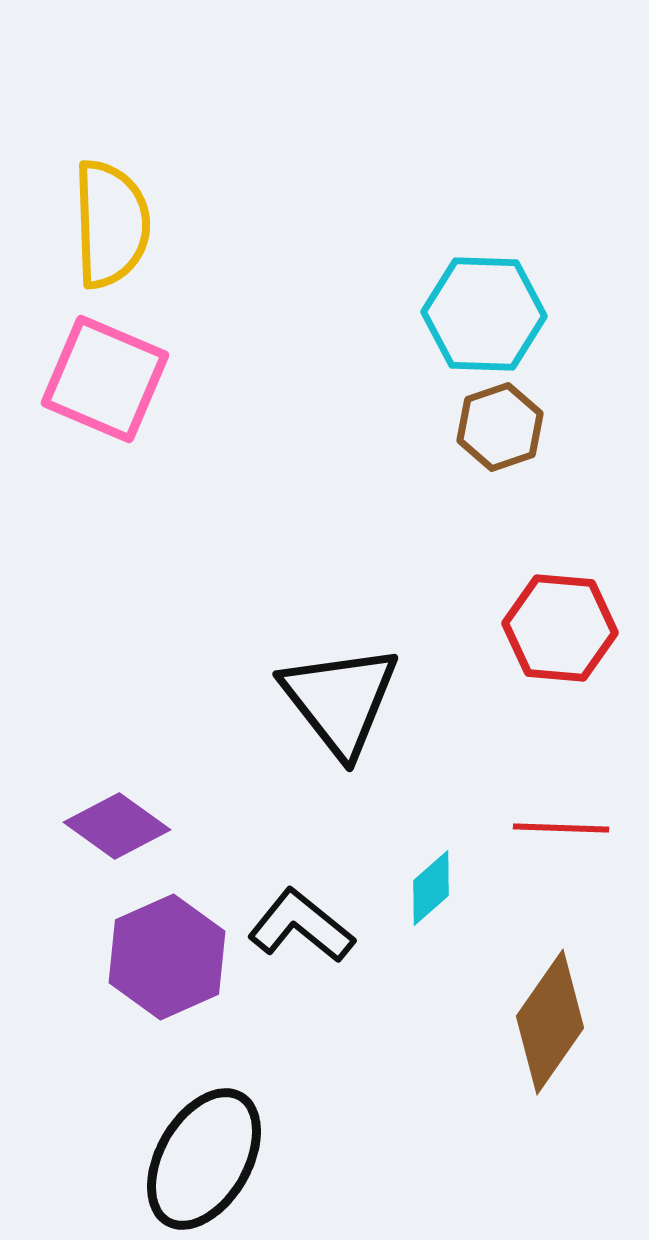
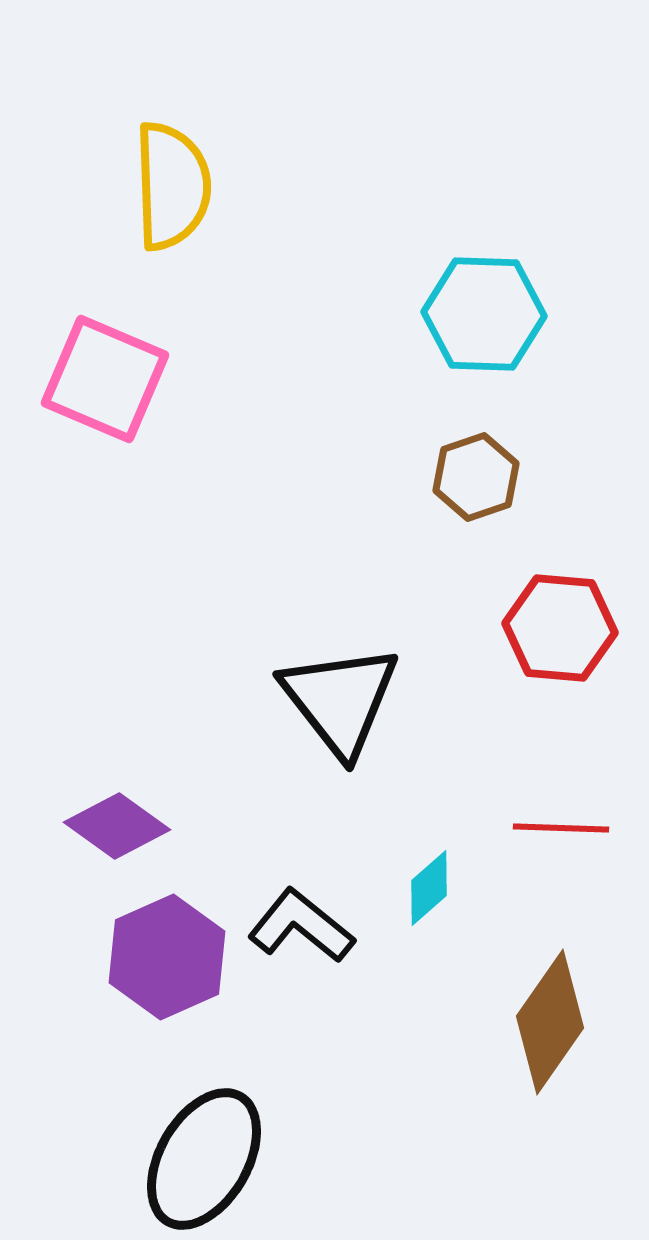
yellow semicircle: moved 61 px right, 38 px up
brown hexagon: moved 24 px left, 50 px down
cyan diamond: moved 2 px left
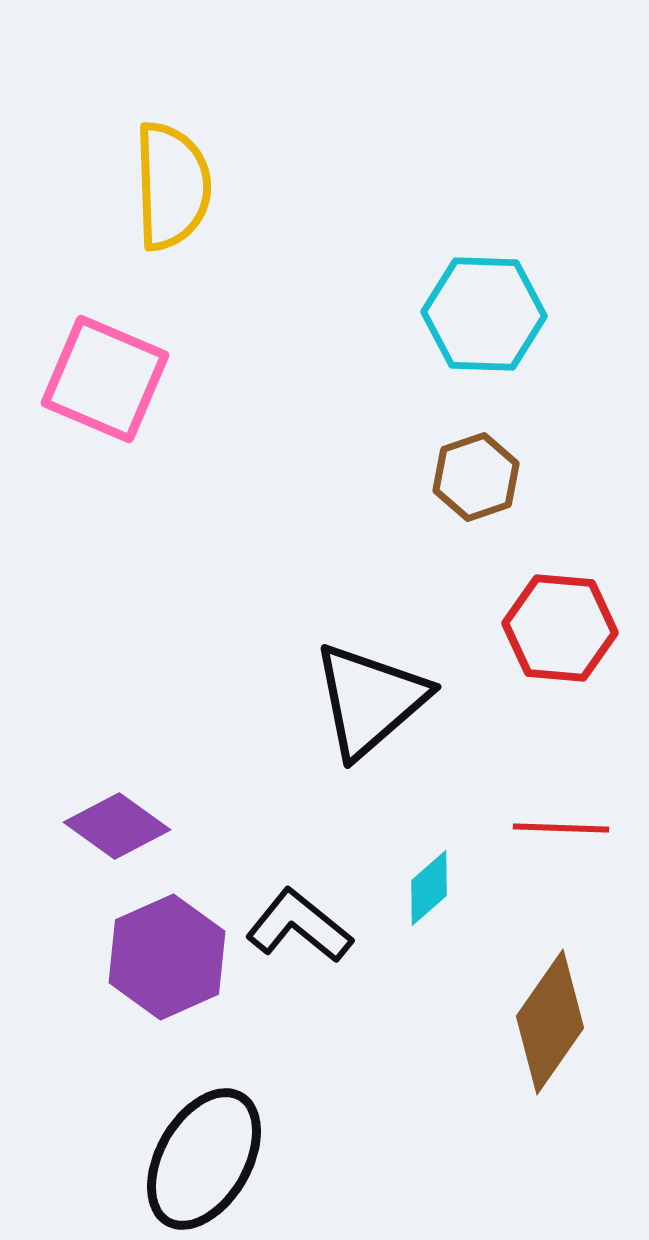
black triangle: moved 30 px right; rotated 27 degrees clockwise
black L-shape: moved 2 px left
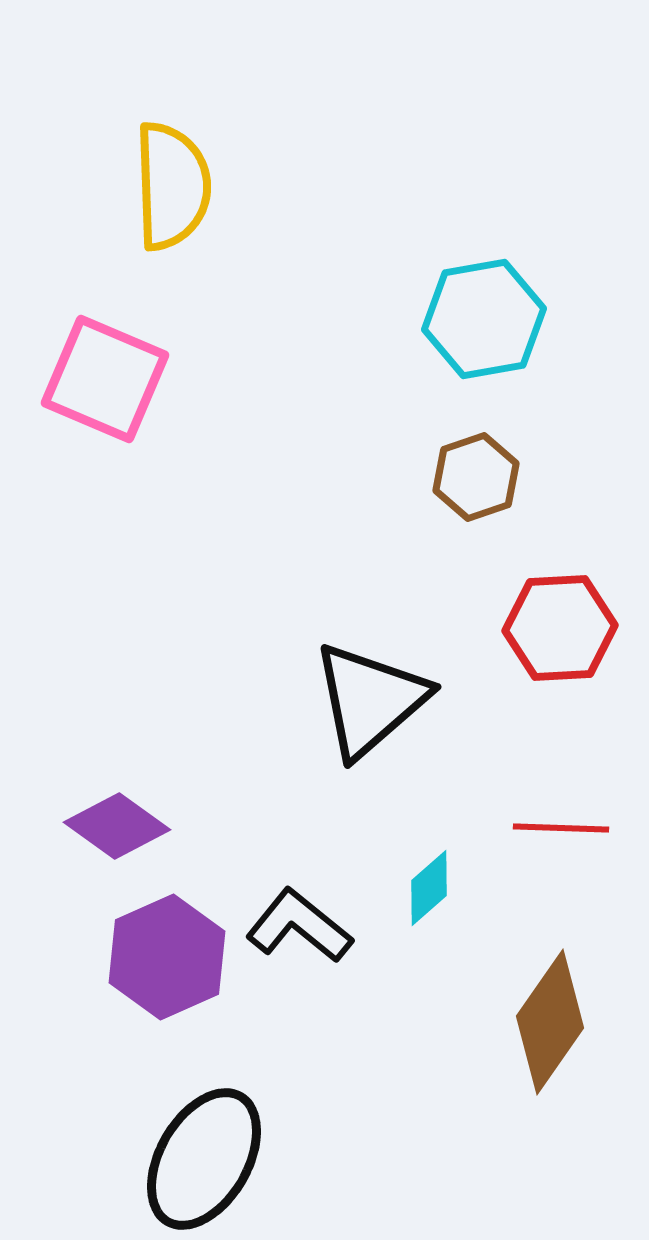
cyan hexagon: moved 5 px down; rotated 12 degrees counterclockwise
red hexagon: rotated 8 degrees counterclockwise
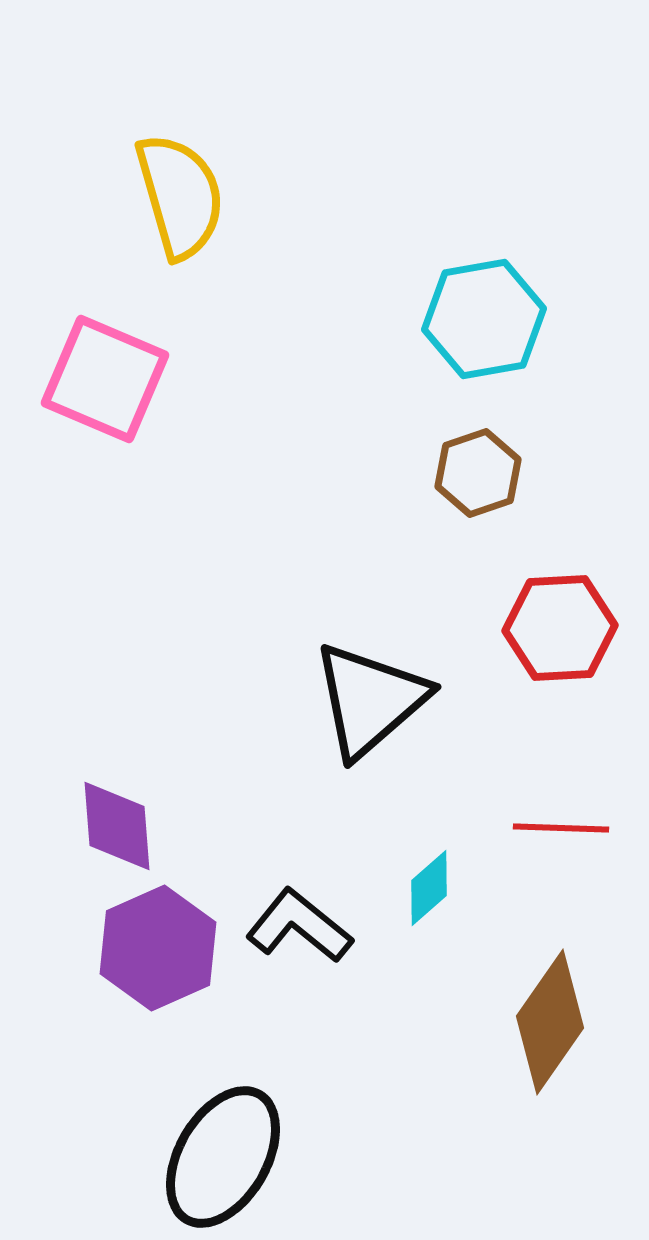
yellow semicircle: moved 8 px right, 10 px down; rotated 14 degrees counterclockwise
brown hexagon: moved 2 px right, 4 px up
purple diamond: rotated 50 degrees clockwise
purple hexagon: moved 9 px left, 9 px up
black ellipse: moved 19 px right, 2 px up
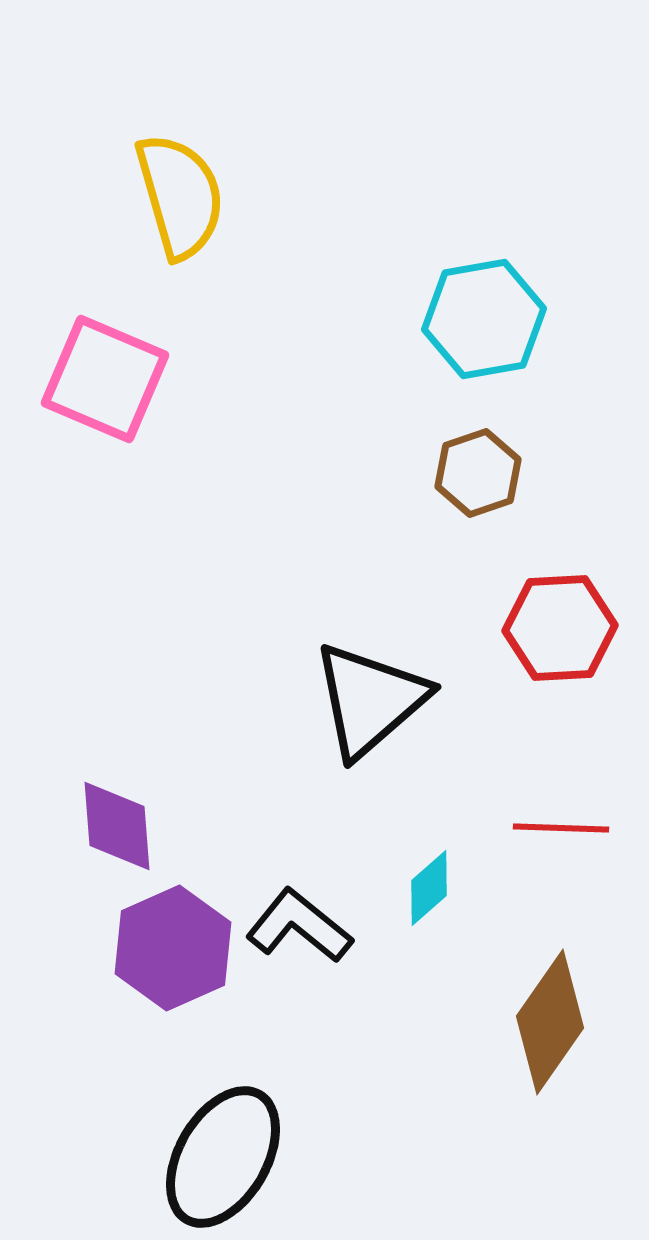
purple hexagon: moved 15 px right
